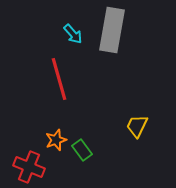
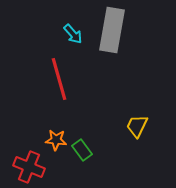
orange star: rotated 25 degrees clockwise
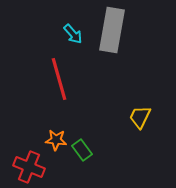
yellow trapezoid: moved 3 px right, 9 px up
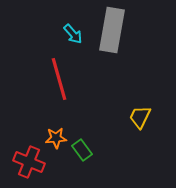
orange star: moved 2 px up; rotated 10 degrees counterclockwise
red cross: moved 5 px up
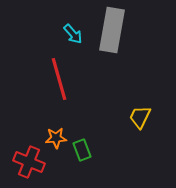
green rectangle: rotated 15 degrees clockwise
